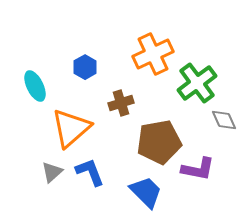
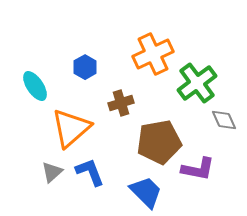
cyan ellipse: rotated 8 degrees counterclockwise
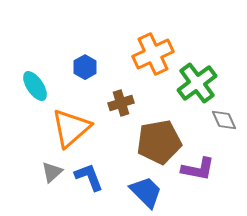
blue L-shape: moved 1 px left, 5 px down
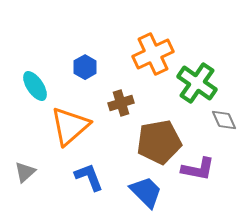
green cross: rotated 18 degrees counterclockwise
orange triangle: moved 1 px left, 2 px up
gray triangle: moved 27 px left
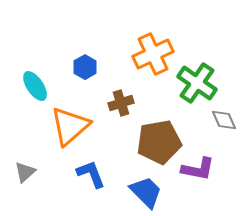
blue L-shape: moved 2 px right, 3 px up
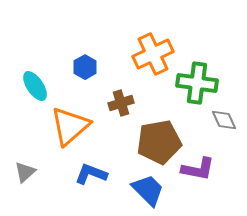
green cross: rotated 27 degrees counterclockwise
blue L-shape: rotated 48 degrees counterclockwise
blue trapezoid: moved 2 px right, 2 px up
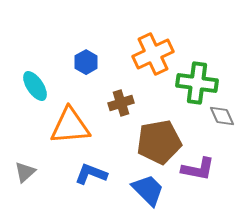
blue hexagon: moved 1 px right, 5 px up
gray diamond: moved 2 px left, 4 px up
orange triangle: rotated 36 degrees clockwise
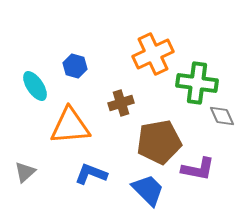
blue hexagon: moved 11 px left, 4 px down; rotated 15 degrees counterclockwise
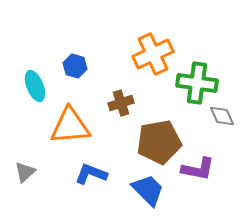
cyan ellipse: rotated 12 degrees clockwise
